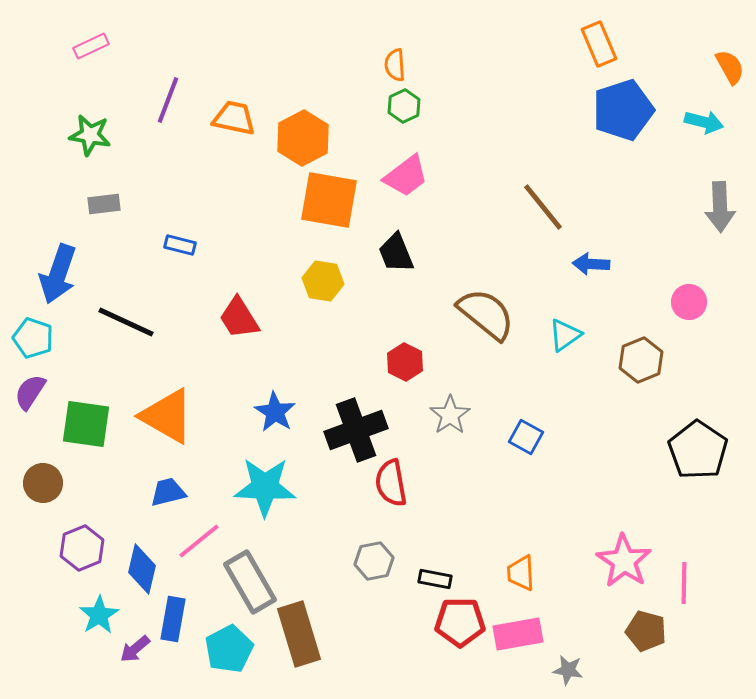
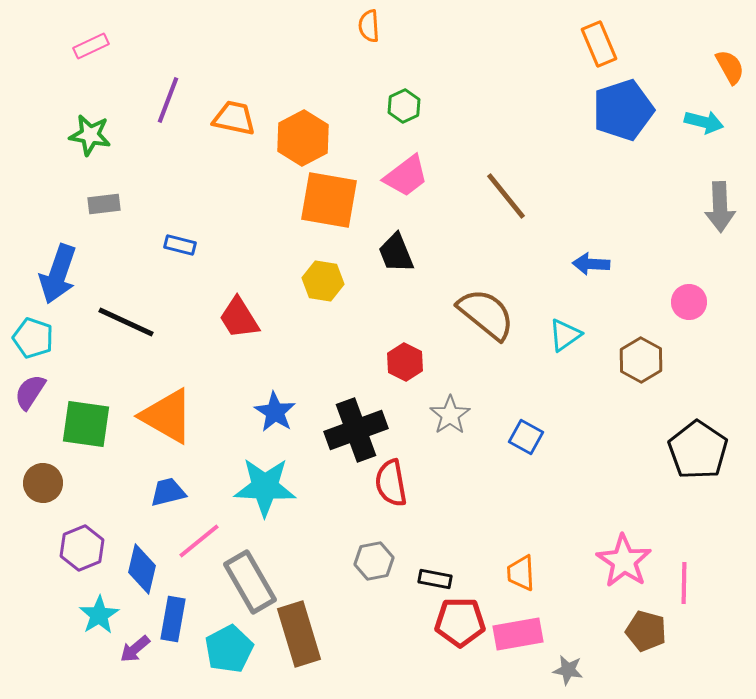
orange semicircle at (395, 65): moved 26 px left, 39 px up
brown line at (543, 207): moved 37 px left, 11 px up
brown hexagon at (641, 360): rotated 9 degrees counterclockwise
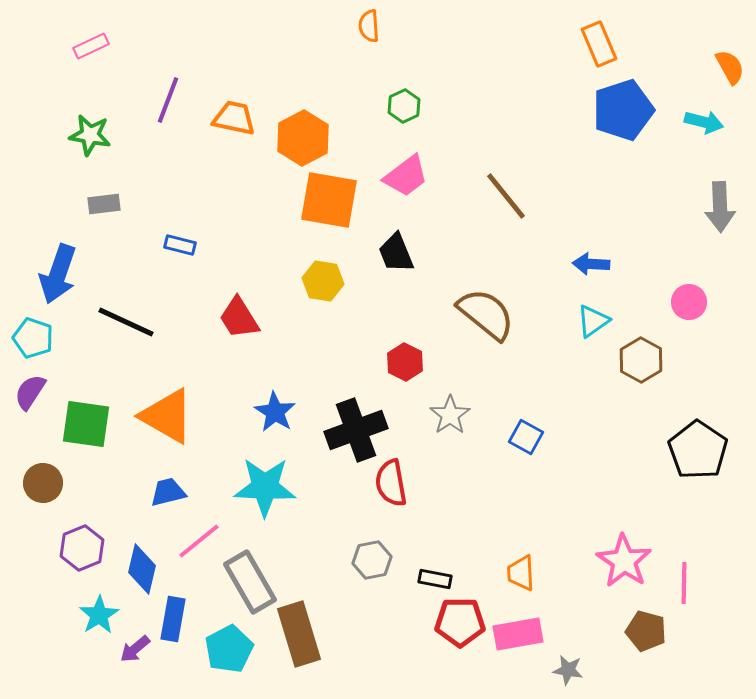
cyan triangle at (565, 335): moved 28 px right, 14 px up
gray hexagon at (374, 561): moved 2 px left, 1 px up
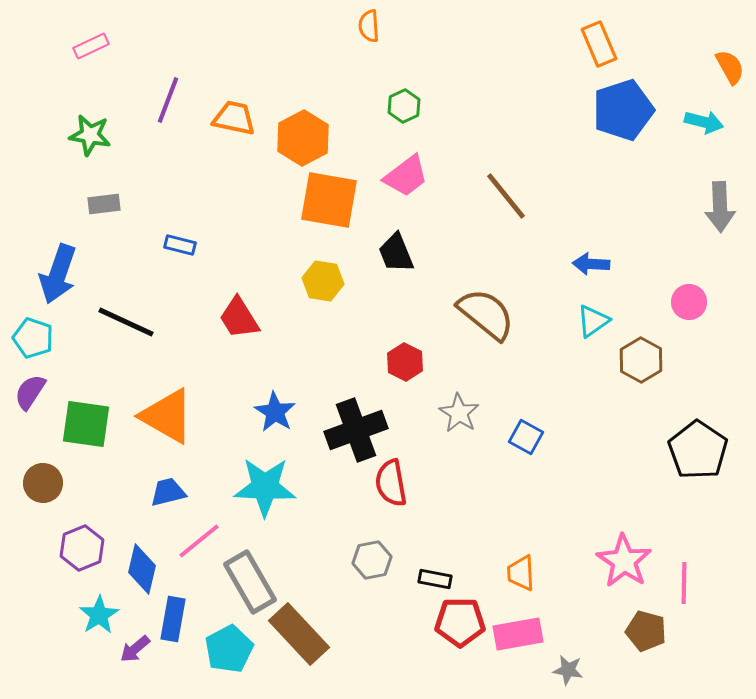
gray star at (450, 415): moved 9 px right, 2 px up; rotated 6 degrees counterclockwise
brown rectangle at (299, 634): rotated 26 degrees counterclockwise
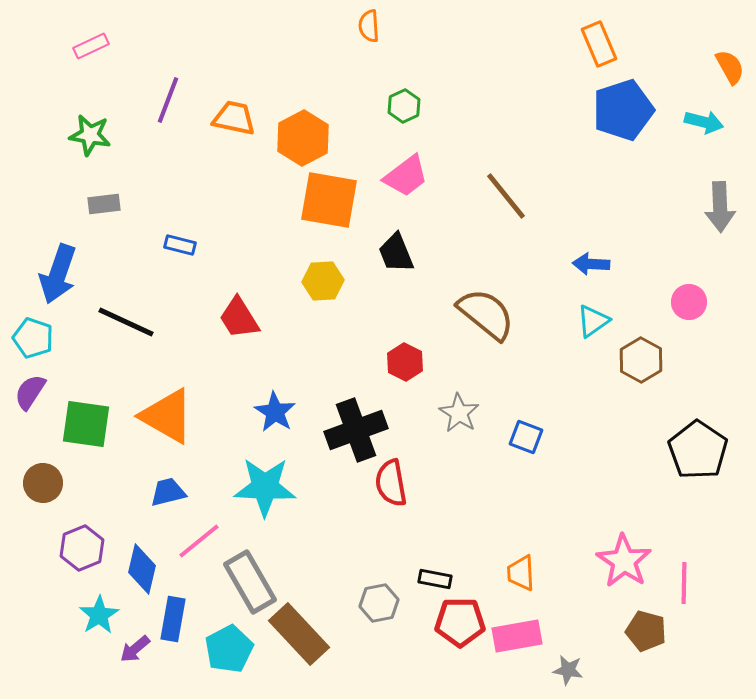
yellow hexagon at (323, 281): rotated 12 degrees counterclockwise
blue square at (526, 437): rotated 8 degrees counterclockwise
gray hexagon at (372, 560): moved 7 px right, 43 px down
pink rectangle at (518, 634): moved 1 px left, 2 px down
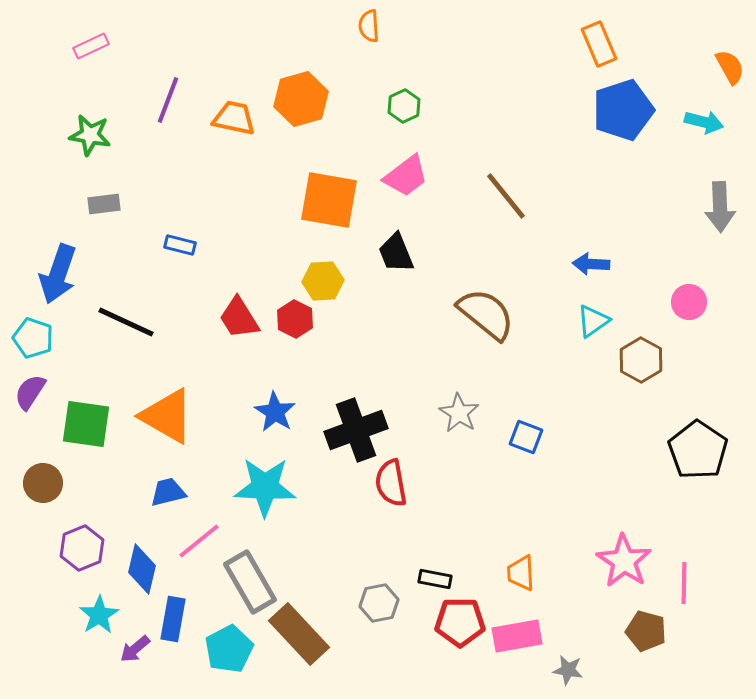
orange hexagon at (303, 138): moved 2 px left, 39 px up; rotated 12 degrees clockwise
red hexagon at (405, 362): moved 110 px left, 43 px up
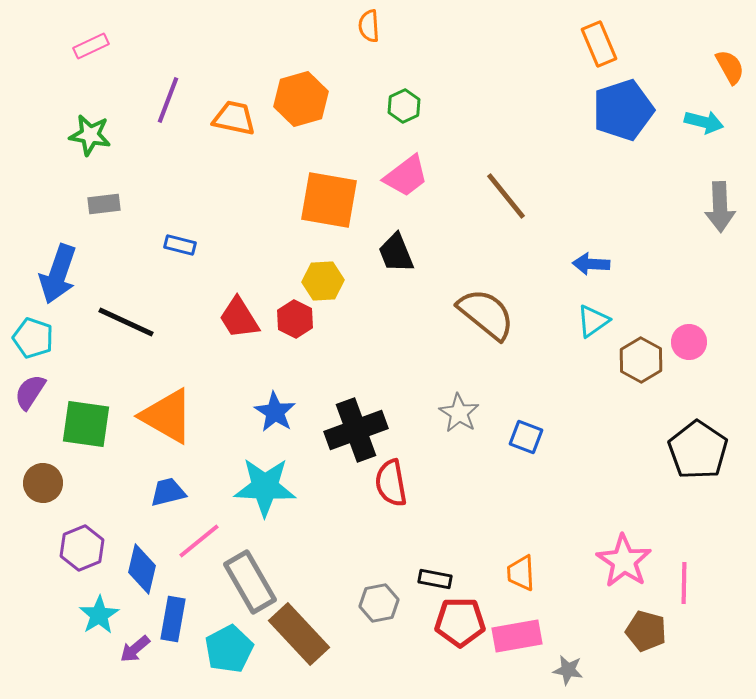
pink circle at (689, 302): moved 40 px down
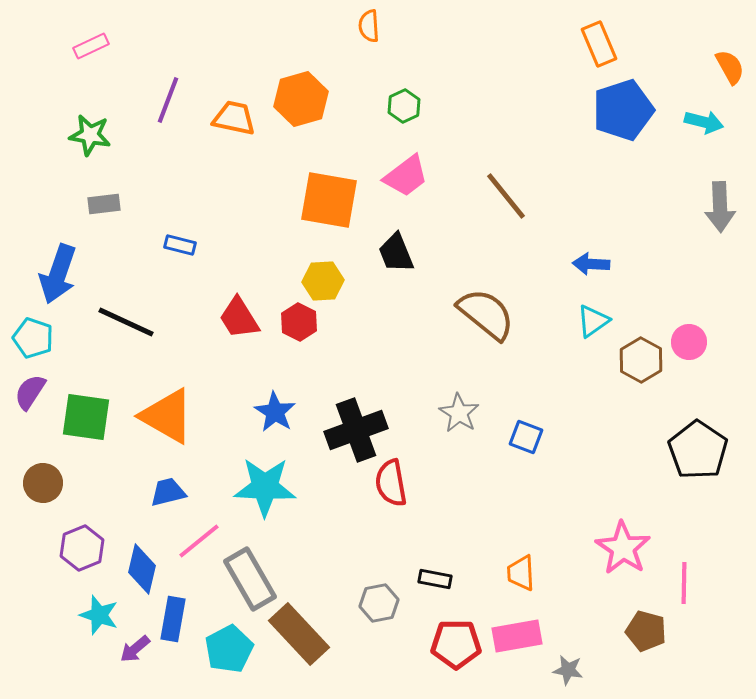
red hexagon at (295, 319): moved 4 px right, 3 px down
green square at (86, 424): moved 7 px up
pink star at (624, 561): moved 1 px left, 13 px up
gray rectangle at (250, 582): moved 3 px up
cyan star at (99, 615): rotated 21 degrees counterclockwise
red pentagon at (460, 622): moved 4 px left, 22 px down
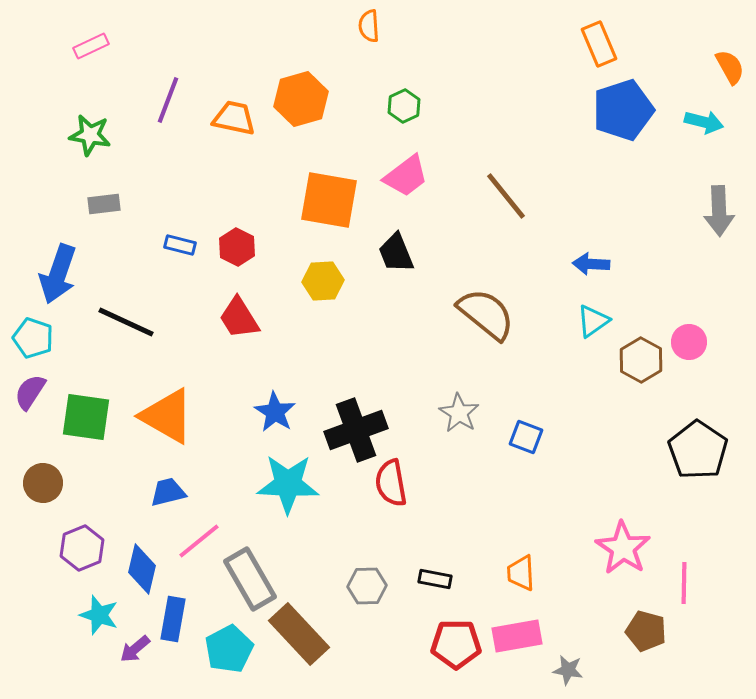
gray arrow at (720, 207): moved 1 px left, 4 px down
red hexagon at (299, 322): moved 62 px left, 75 px up
cyan star at (265, 487): moved 23 px right, 3 px up
gray hexagon at (379, 603): moved 12 px left, 17 px up; rotated 9 degrees clockwise
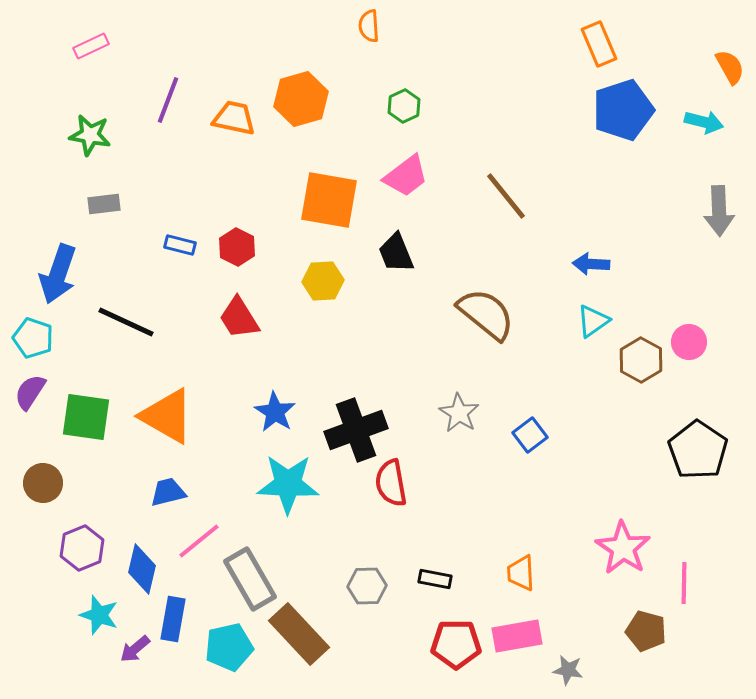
blue square at (526, 437): moved 4 px right, 2 px up; rotated 32 degrees clockwise
cyan pentagon at (229, 649): moved 2 px up; rotated 15 degrees clockwise
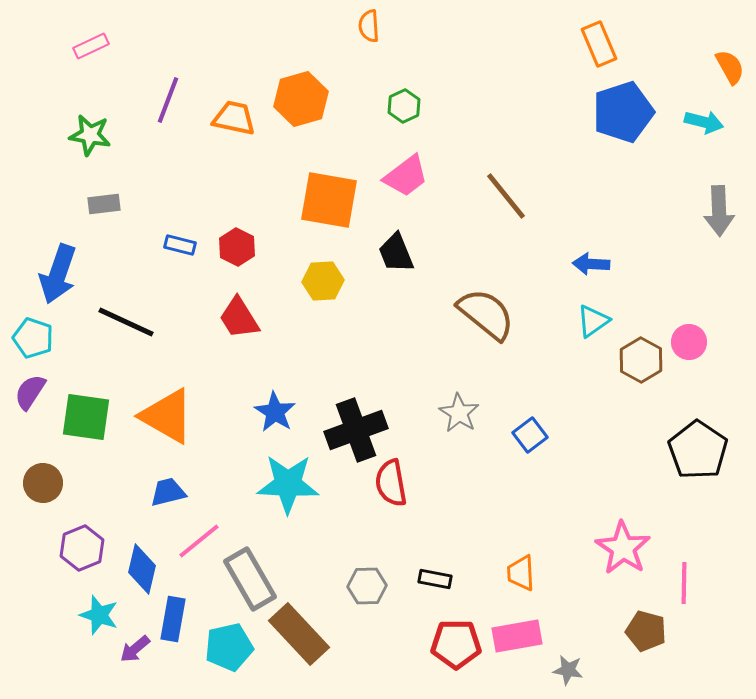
blue pentagon at (623, 110): moved 2 px down
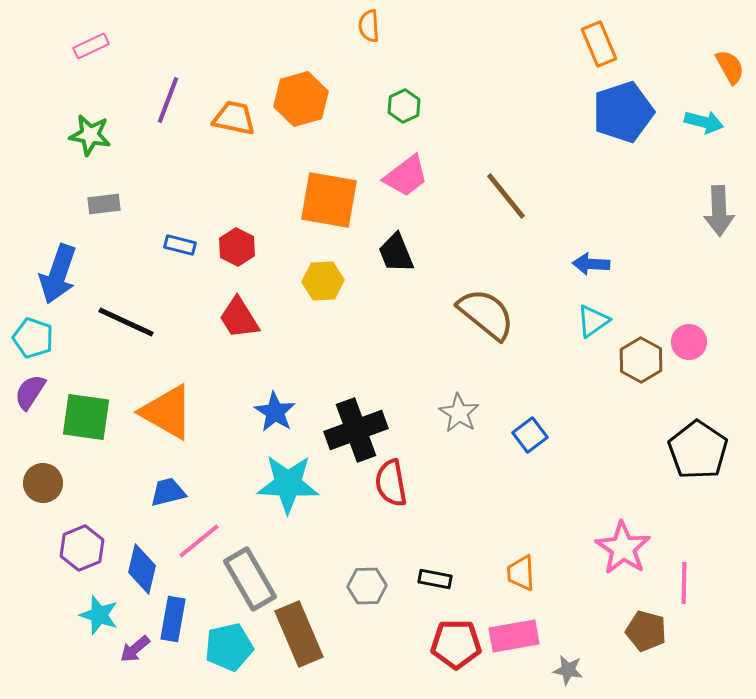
orange triangle at (167, 416): moved 4 px up
brown rectangle at (299, 634): rotated 20 degrees clockwise
pink rectangle at (517, 636): moved 3 px left
